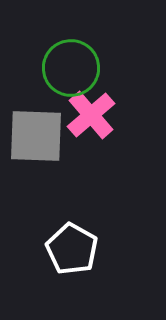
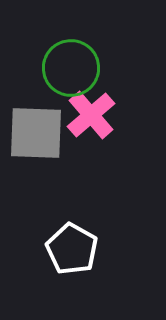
gray square: moved 3 px up
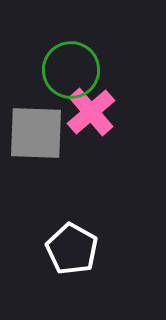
green circle: moved 2 px down
pink cross: moved 3 px up
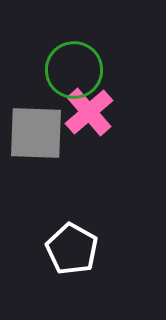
green circle: moved 3 px right
pink cross: moved 2 px left
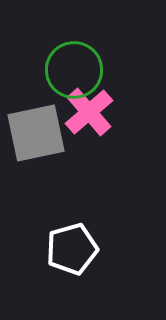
gray square: rotated 14 degrees counterclockwise
white pentagon: rotated 27 degrees clockwise
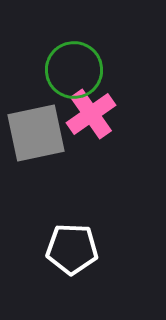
pink cross: moved 2 px right, 2 px down; rotated 6 degrees clockwise
white pentagon: rotated 18 degrees clockwise
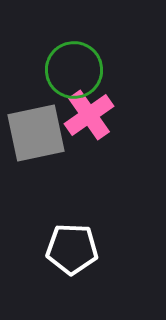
pink cross: moved 2 px left, 1 px down
